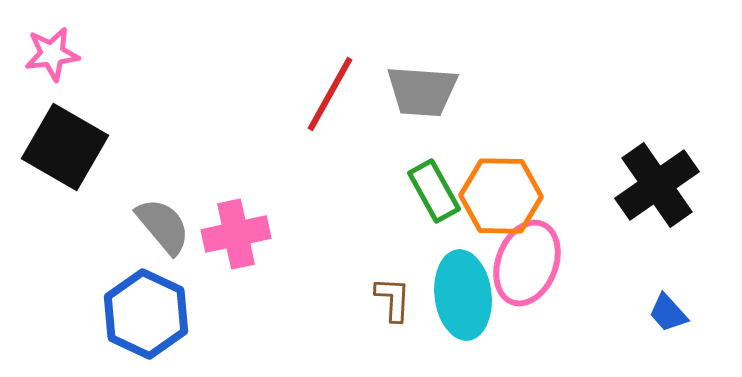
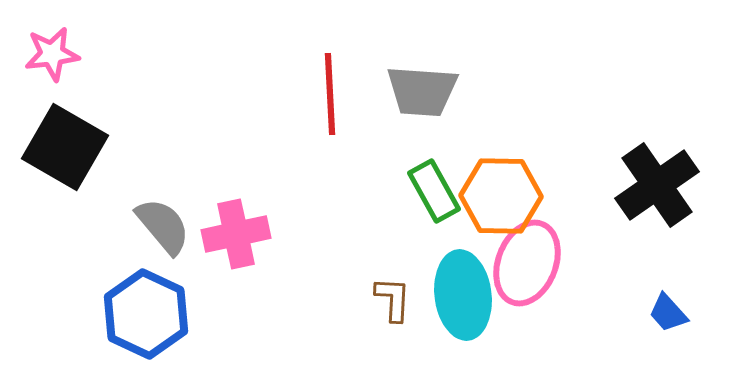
red line: rotated 32 degrees counterclockwise
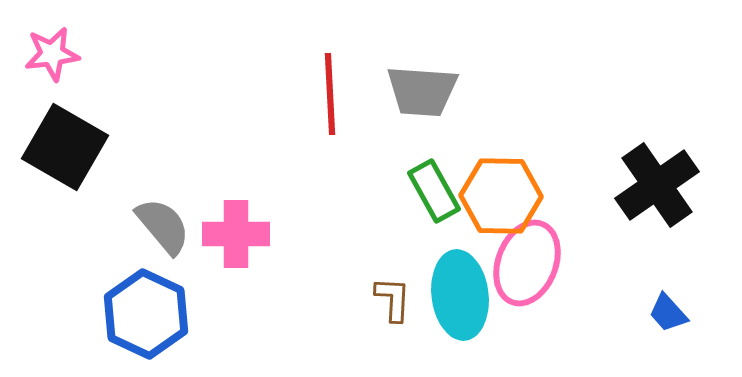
pink cross: rotated 12 degrees clockwise
cyan ellipse: moved 3 px left
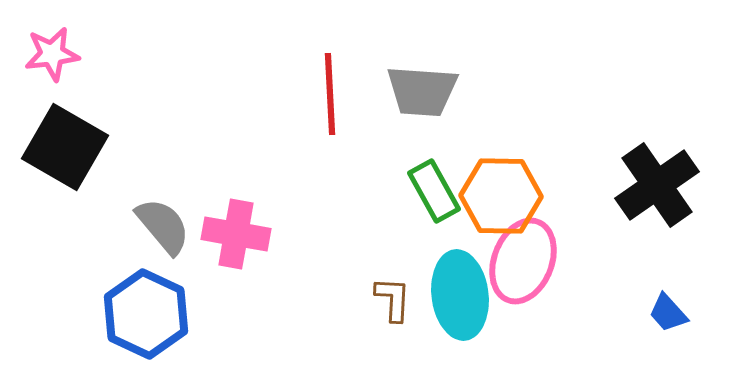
pink cross: rotated 10 degrees clockwise
pink ellipse: moved 4 px left, 2 px up
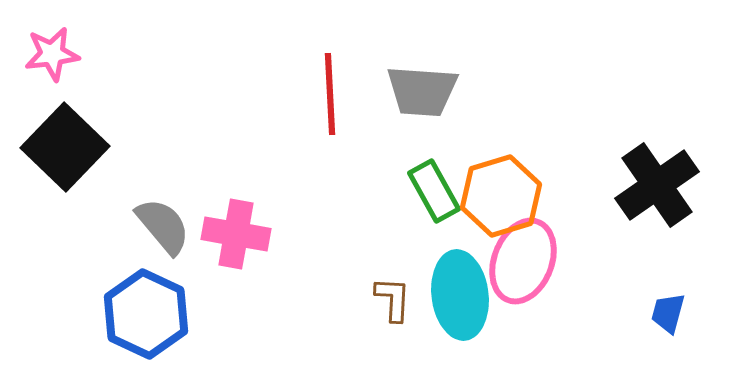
black square: rotated 14 degrees clockwise
orange hexagon: rotated 18 degrees counterclockwise
blue trapezoid: rotated 57 degrees clockwise
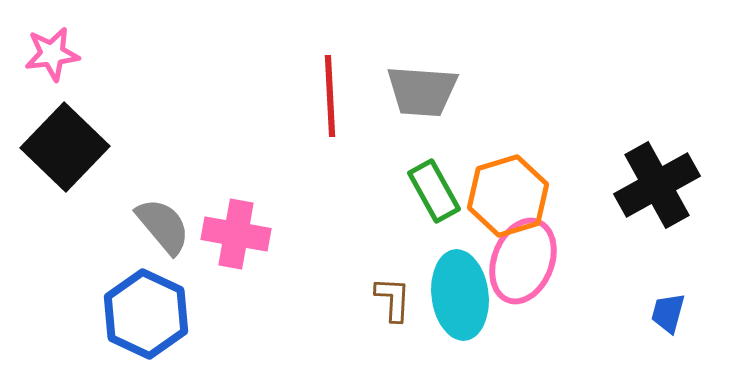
red line: moved 2 px down
black cross: rotated 6 degrees clockwise
orange hexagon: moved 7 px right
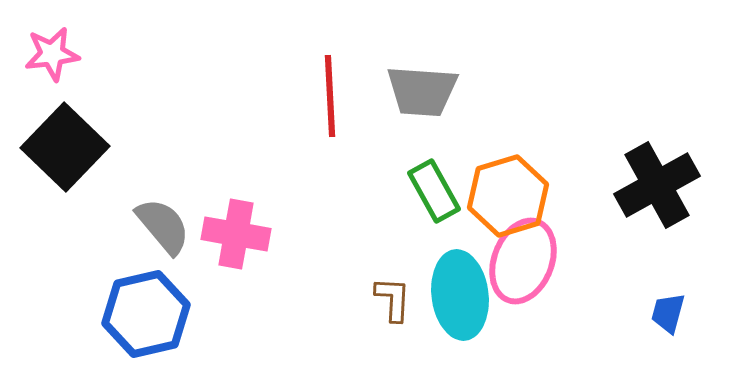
blue hexagon: rotated 22 degrees clockwise
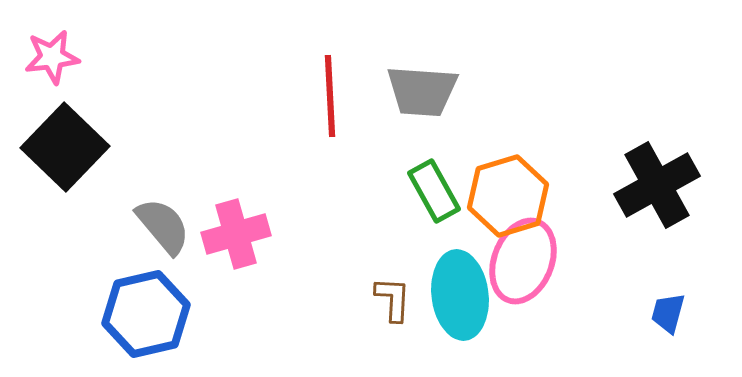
pink star: moved 3 px down
pink cross: rotated 26 degrees counterclockwise
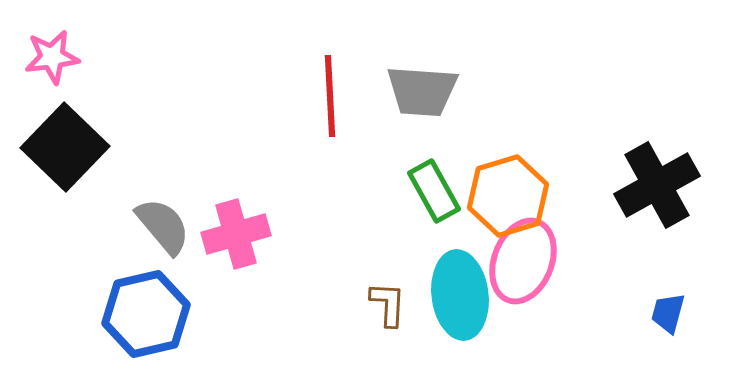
brown L-shape: moved 5 px left, 5 px down
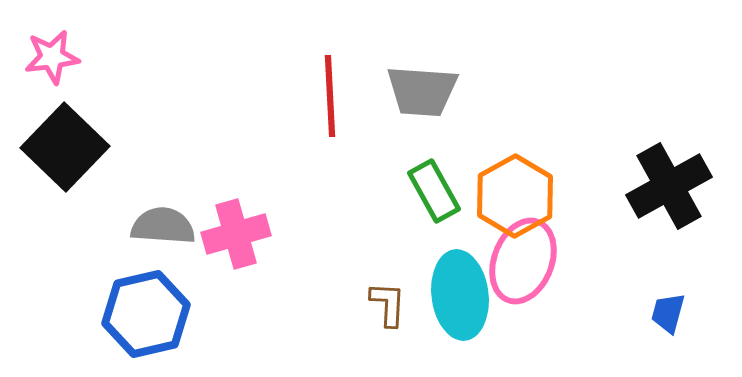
black cross: moved 12 px right, 1 px down
orange hexagon: moved 7 px right; rotated 12 degrees counterclockwise
gray semicircle: rotated 46 degrees counterclockwise
